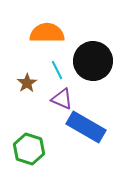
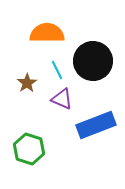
blue rectangle: moved 10 px right, 2 px up; rotated 51 degrees counterclockwise
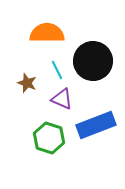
brown star: rotated 18 degrees counterclockwise
green hexagon: moved 20 px right, 11 px up
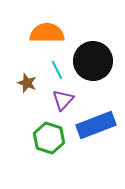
purple triangle: moved 1 px right, 1 px down; rotated 50 degrees clockwise
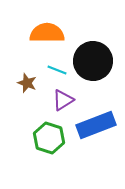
cyan line: rotated 42 degrees counterclockwise
purple triangle: rotated 15 degrees clockwise
